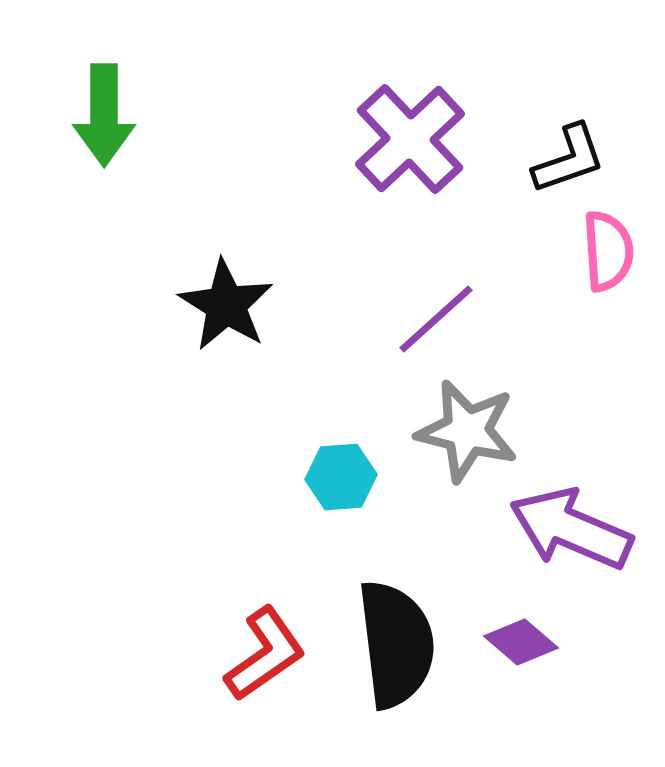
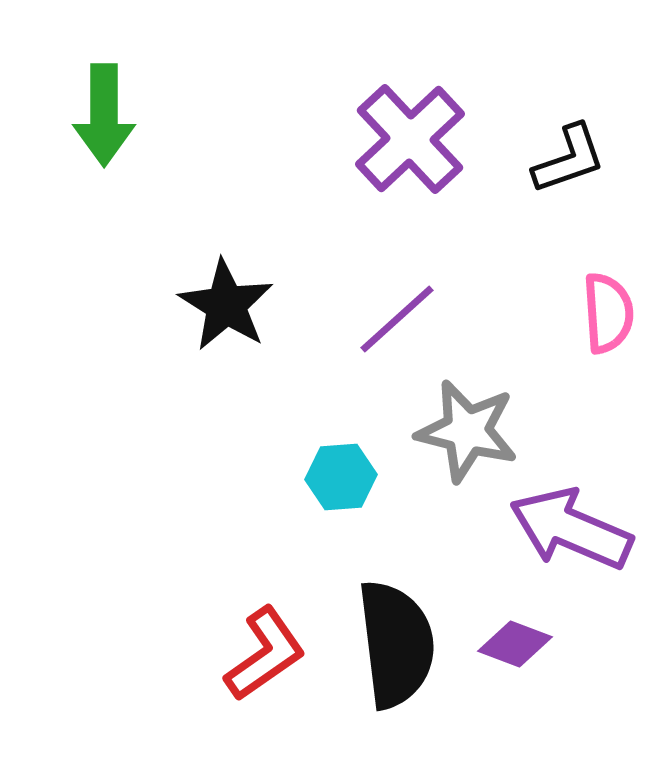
pink semicircle: moved 62 px down
purple line: moved 39 px left
purple diamond: moved 6 px left, 2 px down; rotated 20 degrees counterclockwise
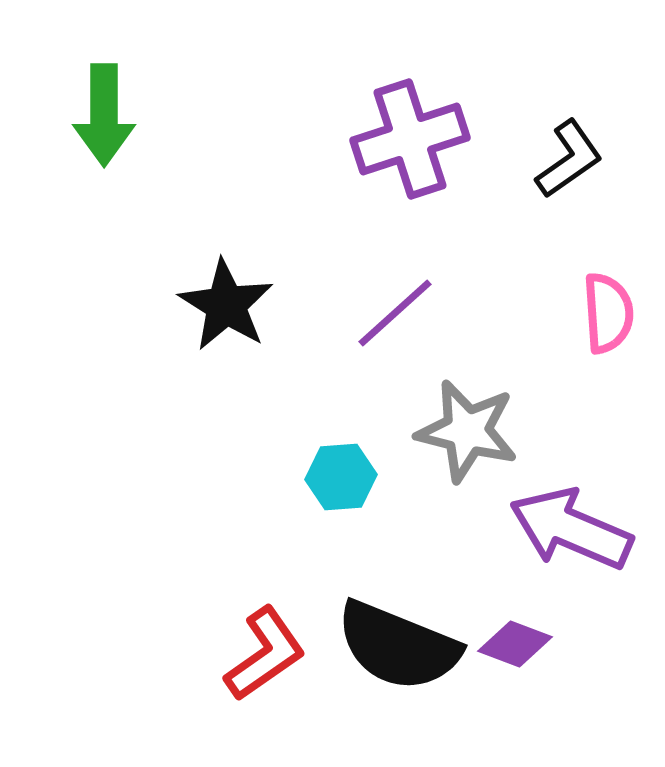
purple cross: rotated 25 degrees clockwise
black L-shape: rotated 16 degrees counterclockwise
purple line: moved 2 px left, 6 px up
black semicircle: moved 2 px right, 2 px down; rotated 119 degrees clockwise
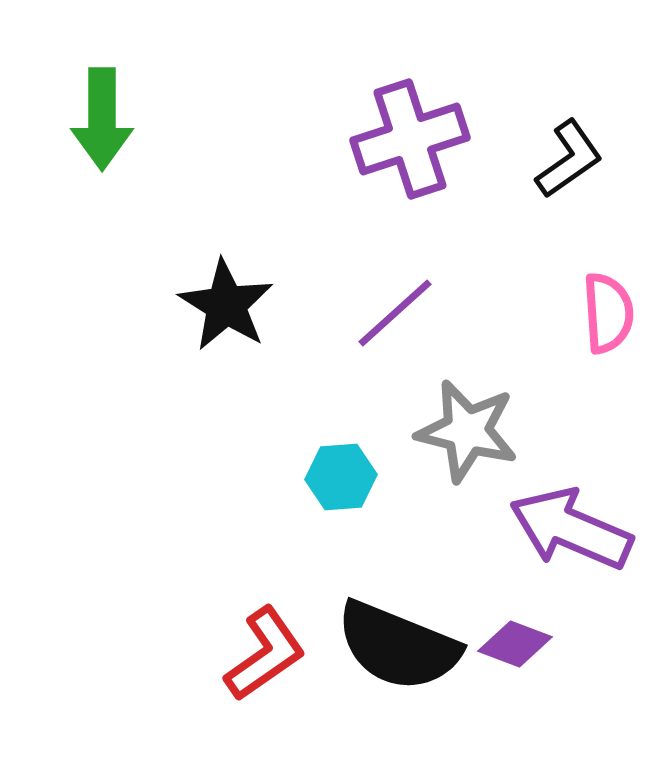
green arrow: moved 2 px left, 4 px down
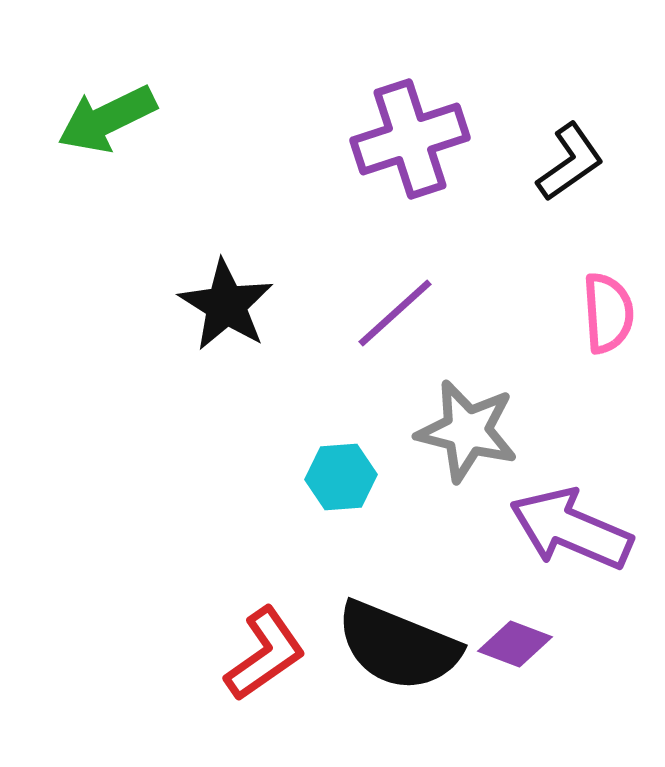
green arrow: moved 5 px right; rotated 64 degrees clockwise
black L-shape: moved 1 px right, 3 px down
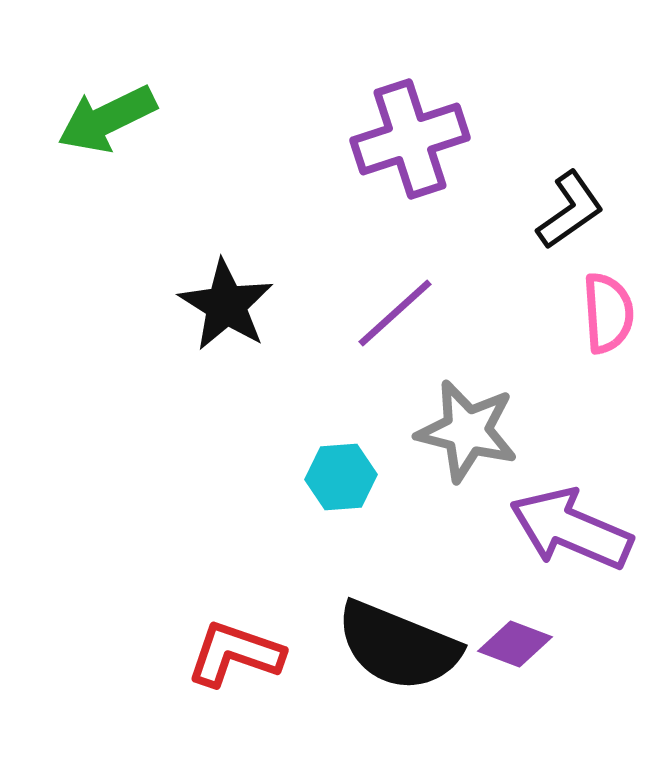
black L-shape: moved 48 px down
red L-shape: moved 30 px left; rotated 126 degrees counterclockwise
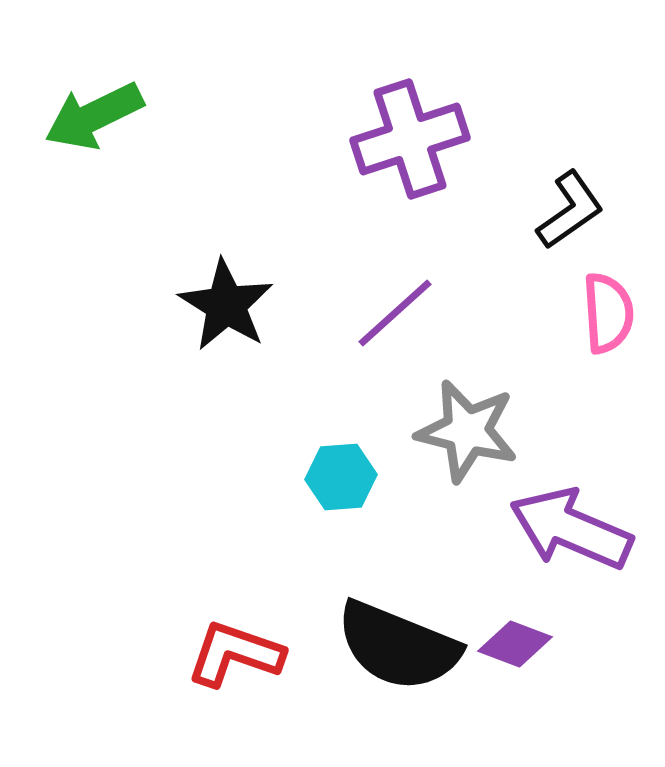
green arrow: moved 13 px left, 3 px up
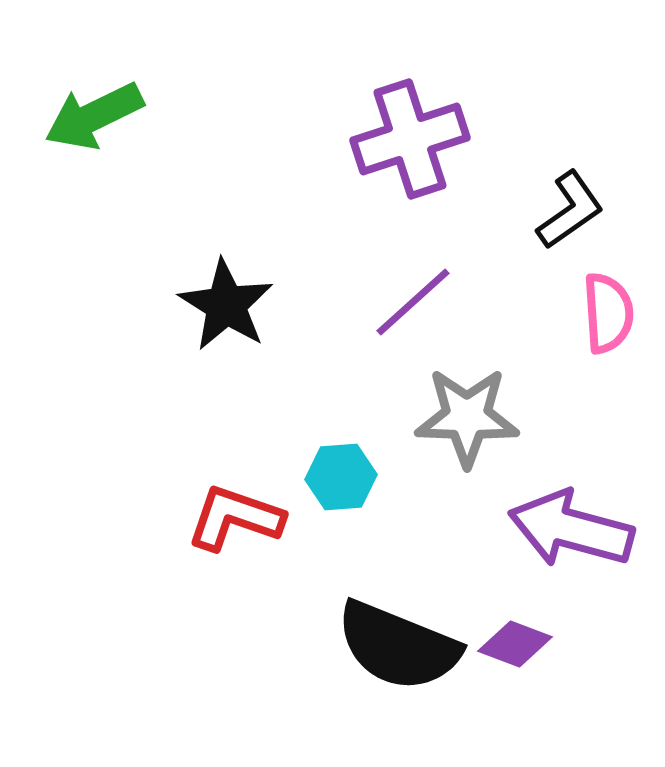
purple line: moved 18 px right, 11 px up
gray star: moved 14 px up; rotated 12 degrees counterclockwise
purple arrow: rotated 8 degrees counterclockwise
red L-shape: moved 136 px up
